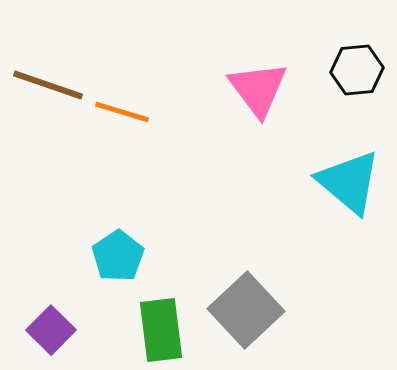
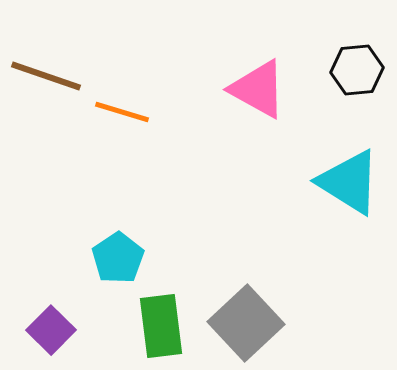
brown line: moved 2 px left, 9 px up
pink triangle: rotated 24 degrees counterclockwise
cyan triangle: rotated 8 degrees counterclockwise
cyan pentagon: moved 2 px down
gray square: moved 13 px down
green rectangle: moved 4 px up
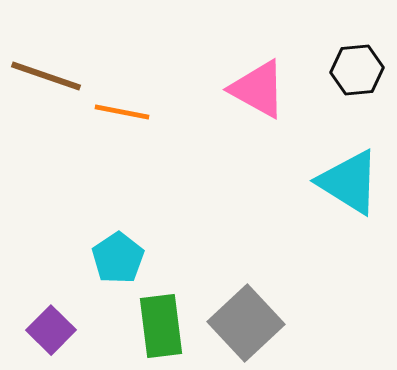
orange line: rotated 6 degrees counterclockwise
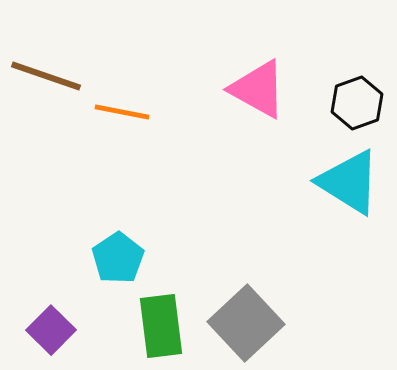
black hexagon: moved 33 px down; rotated 15 degrees counterclockwise
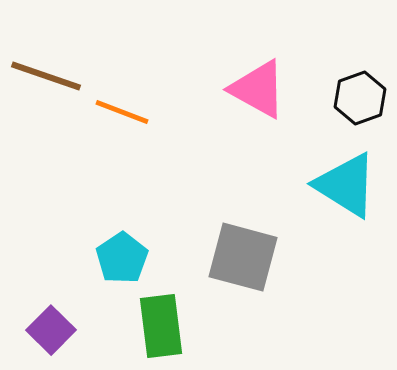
black hexagon: moved 3 px right, 5 px up
orange line: rotated 10 degrees clockwise
cyan triangle: moved 3 px left, 3 px down
cyan pentagon: moved 4 px right
gray square: moved 3 px left, 66 px up; rotated 32 degrees counterclockwise
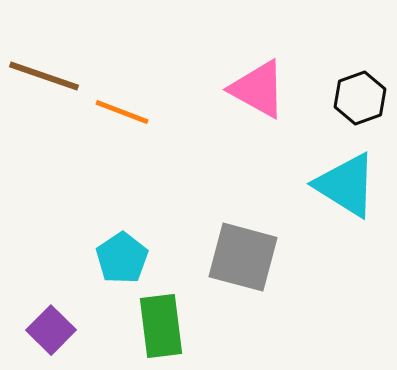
brown line: moved 2 px left
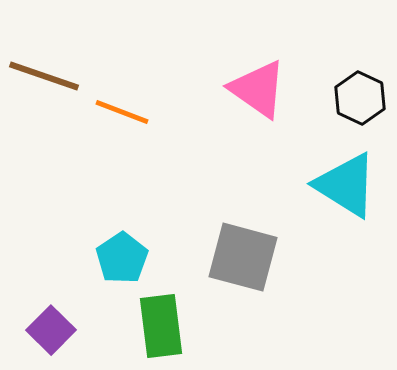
pink triangle: rotated 6 degrees clockwise
black hexagon: rotated 15 degrees counterclockwise
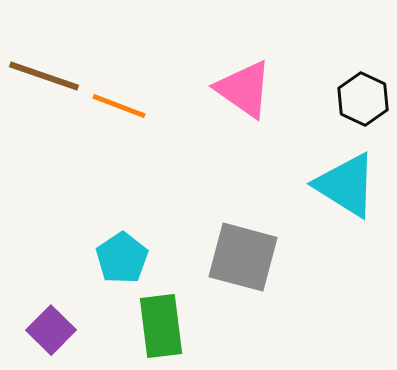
pink triangle: moved 14 px left
black hexagon: moved 3 px right, 1 px down
orange line: moved 3 px left, 6 px up
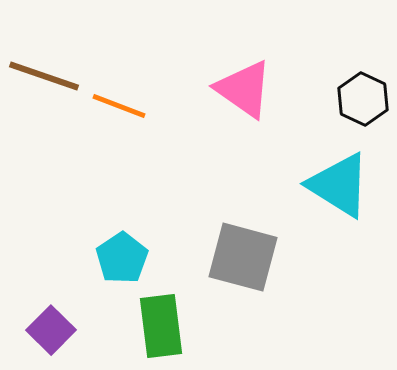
cyan triangle: moved 7 px left
